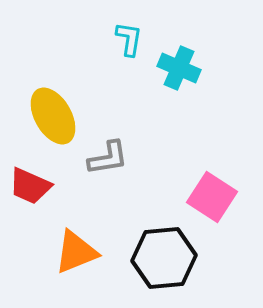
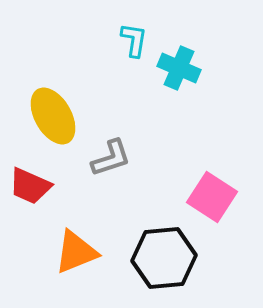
cyan L-shape: moved 5 px right, 1 px down
gray L-shape: moved 3 px right; rotated 9 degrees counterclockwise
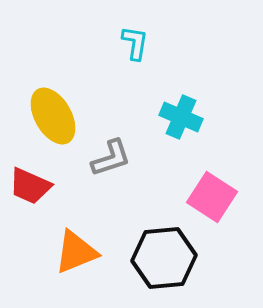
cyan L-shape: moved 1 px right, 3 px down
cyan cross: moved 2 px right, 49 px down
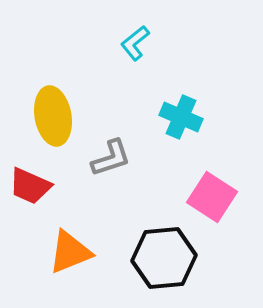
cyan L-shape: rotated 138 degrees counterclockwise
yellow ellipse: rotated 20 degrees clockwise
orange triangle: moved 6 px left
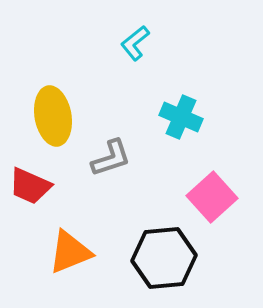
pink square: rotated 15 degrees clockwise
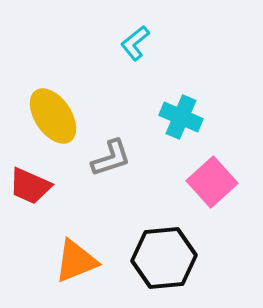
yellow ellipse: rotated 24 degrees counterclockwise
pink square: moved 15 px up
orange triangle: moved 6 px right, 9 px down
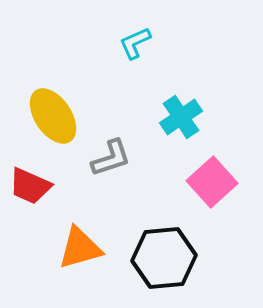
cyan L-shape: rotated 15 degrees clockwise
cyan cross: rotated 33 degrees clockwise
orange triangle: moved 4 px right, 13 px up; rotated 6 degrees clockwise
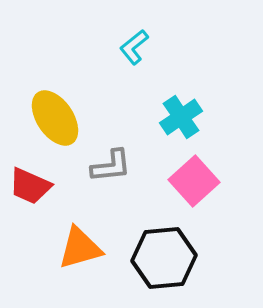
cyan L-shape: moved 1 px left, 4 px down; rotated 15 degrees counterclockwise
yellow ellipse: moved 2 px right, 2 px down
gray L-shape: moved 8 px down; rotated 12 degrees clockwise
pink square: moved 18 px left, 1 px up
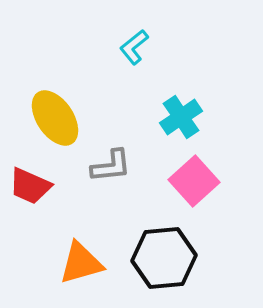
orange triangle: moved 1 px right, 15 px down
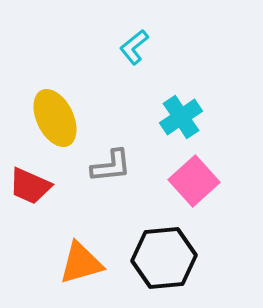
yellow ellipse: rotated 8 degrees clockwise
